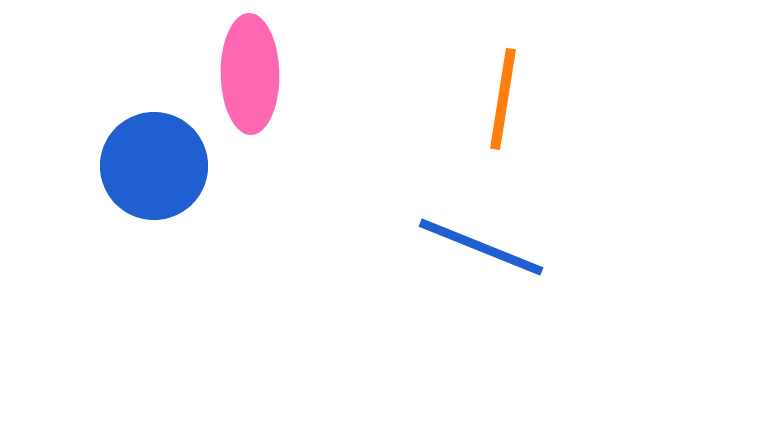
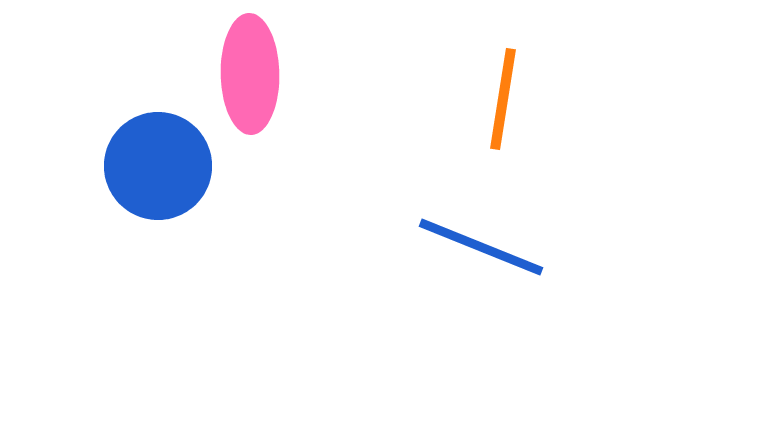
blue circle: moved 4 px right
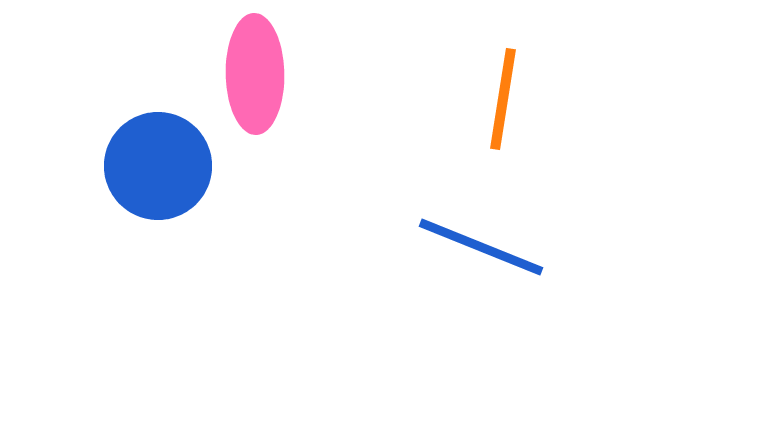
pink ellipse: moved 5 px right
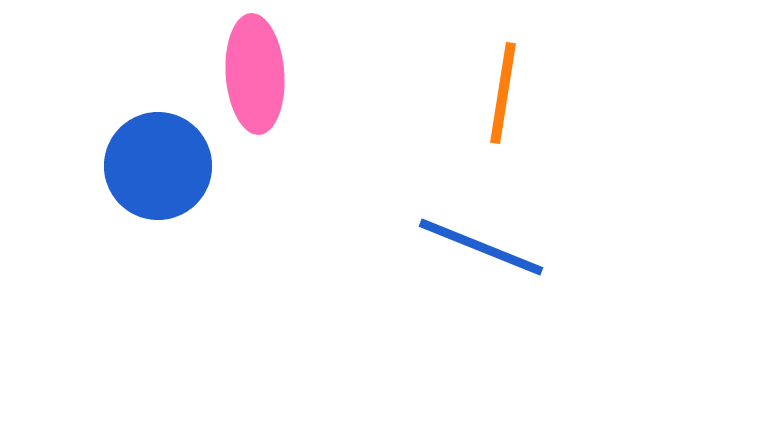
pink ellipse: rotated 3 degrees counterclockwise
orange line: moved 6 px up
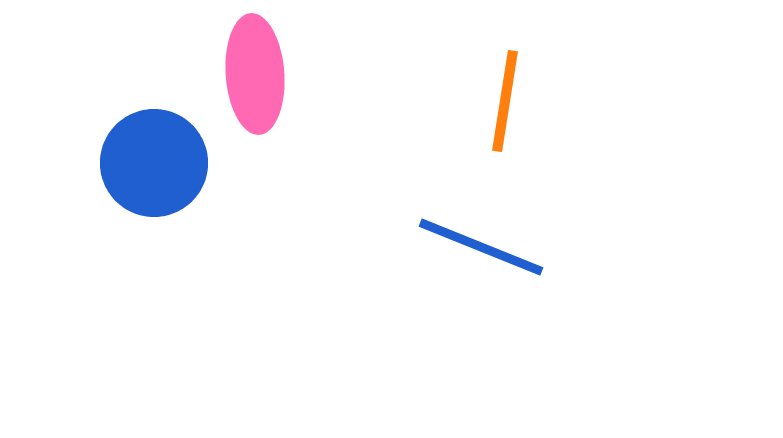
orange line: moved 2 px right, 8 px down
blue circle: moved 4 px left, 3 px up
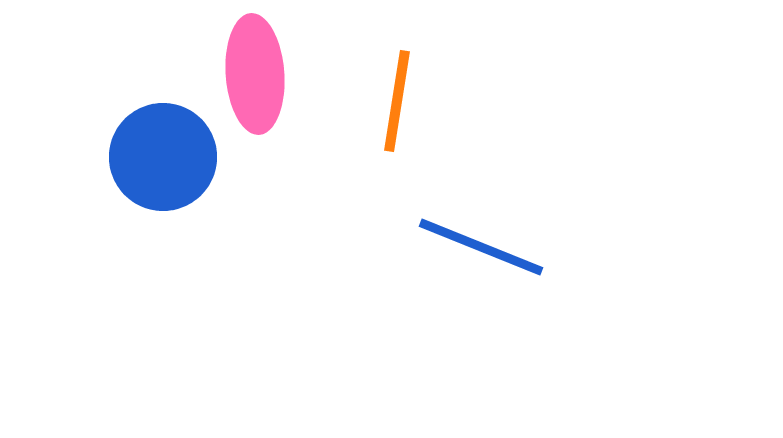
orange line: moved 108 px left
blue circle: moved 9 px right, 6 px up
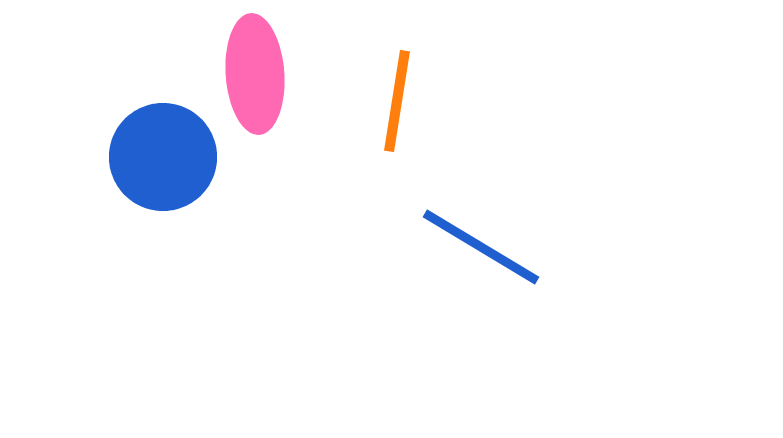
blue line: rotated 9 degrees clockwise
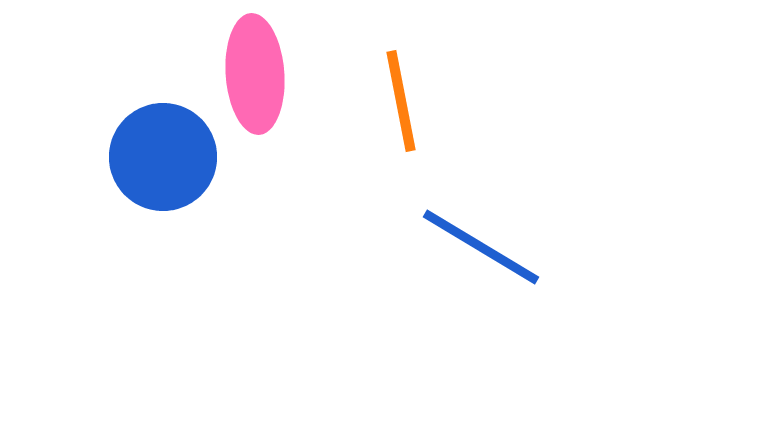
orange line: moved 4 px right; rotated 20 degrees counterclockwise
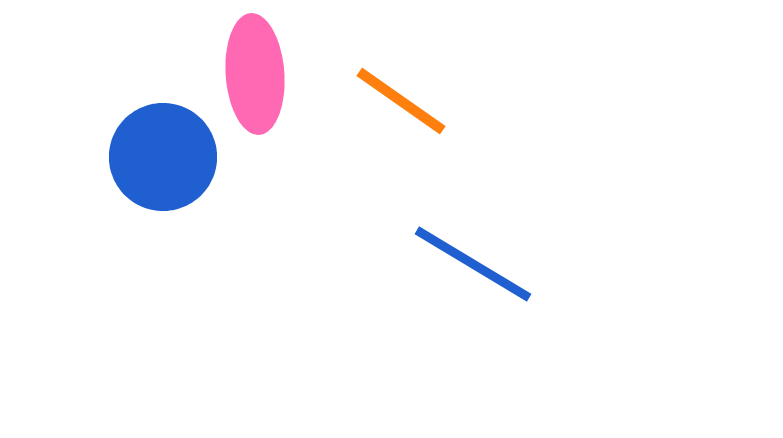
orange line: rotated 44 degrees counterclockwise
blue line: moved 8 px left, 17 px down
